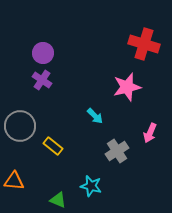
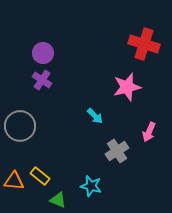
pink arrow: moved 1 px left, 1 px up
yellow rectangle: moved 13 px left, 30 px down
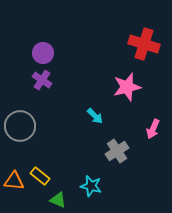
pink arrow: moved 4 px right, 3 px up
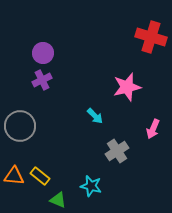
red cross: moved 7 px right, 7 px up
purple cross: rotated 30 degrees clockwise
orange triangle: moved 5 px up
